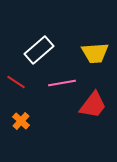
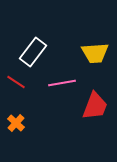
white rectangle: moved 6 px left, 2 px down; rotated 12 degrees counterclockwise
red trapezoid: moved 2 px right, 1 px down; rotated 16 degrees counterclockwise
orange cross: moved 5 px left, 2 px down
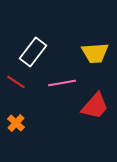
red trapezoid: rotated 20 degrees clockwise
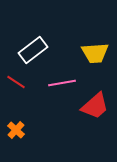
white rectangle: moved 2 px up; rotated 16 degrees clockwise
red trapezoid: rotated 8 degrees clockwise
orange cross: moved 7 px down
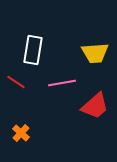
white rectangle: rotated 44 degrees counterclockwise
orange cross: moved 5 px right, 3 px down
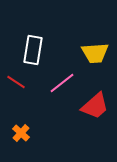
pink line: rotated 28 degrees counterclockwise
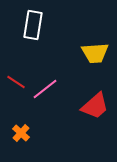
white rectangle: moved 25 px up
pink line: moved 17 px left, 6 px down
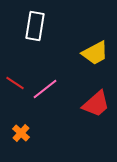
white rectangle: moved 2 px right, 1 px down
yellow trapezoid: rotated 24 degrees counterclockwise
red line: moved 1 px left, 1 px down
red trapezoid: moved 1 px right, 2 px up
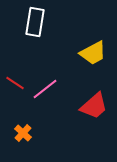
white rectangle: moved 4 px up
yellow trapezoid: moved 2 px left
red trapezoid: moved 2 px left, 2 px down
orange cross: moved 2 px right
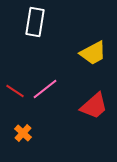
red line: moved 8 px down
